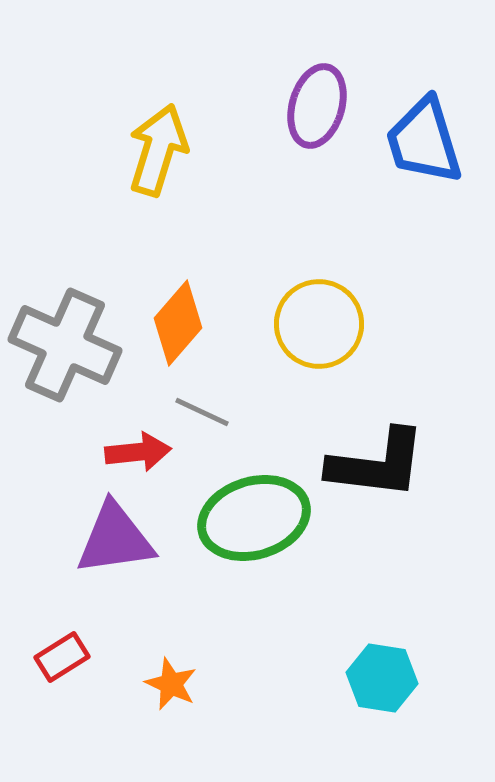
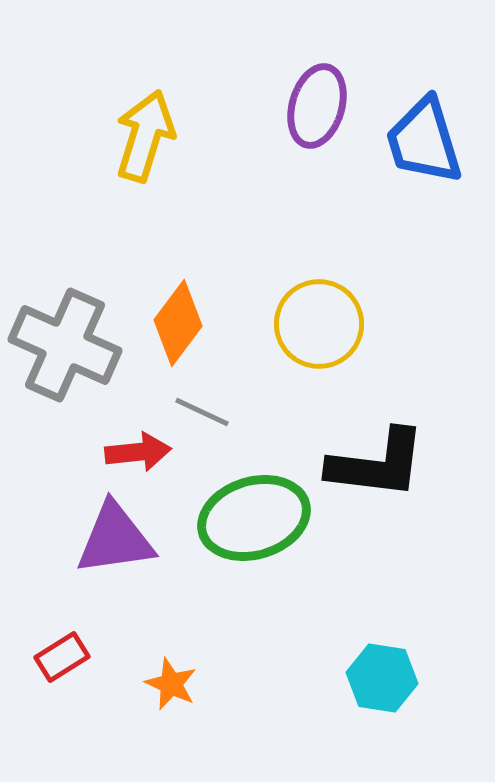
yellow arrow: moved 13 px left, 14 px up
orange diamond: rotated 4 degrees counterclockwise
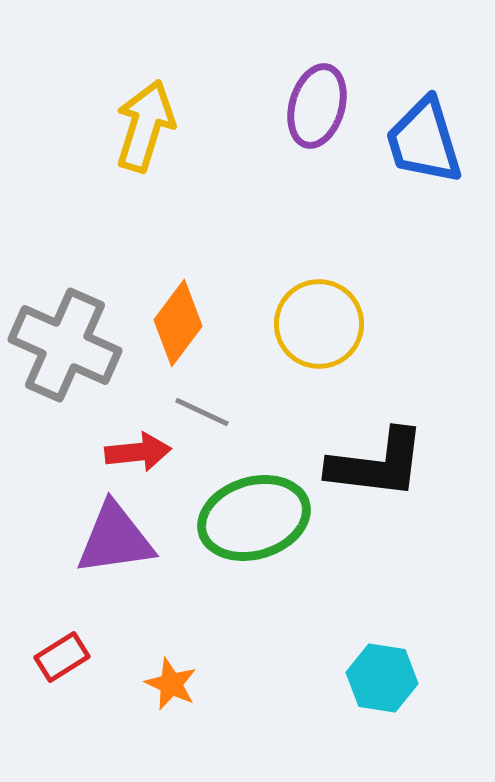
yellow arrow: moved 10 px up
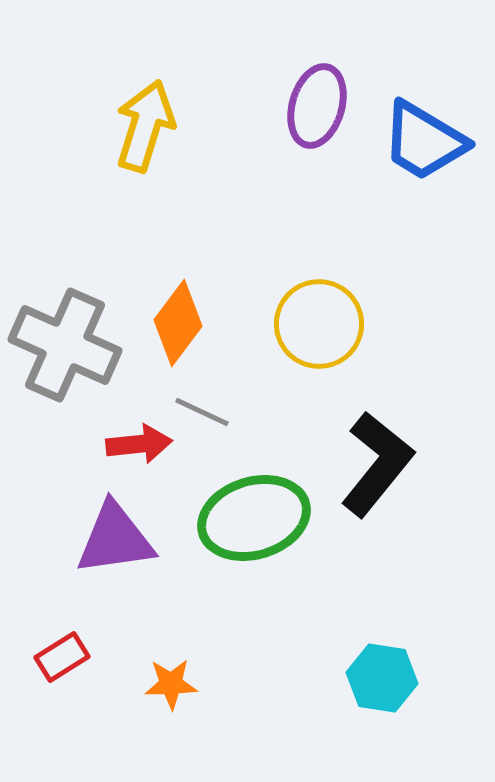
blue trapezoid: rotated 42 degrees counterclockwise
red arrow: moved 1 px right, 8 px up
black L-shape: rotated 58 degrees counterclockwise
orange star: rotated 26 degrees counterclockwise
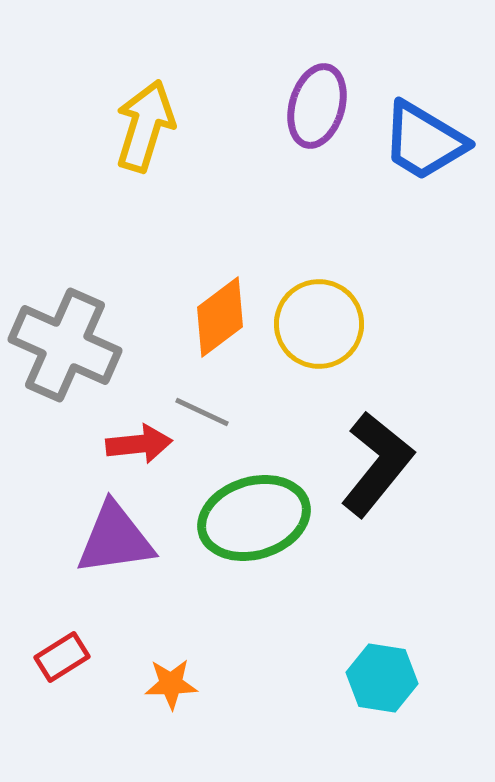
orange diamond: moved 42 px right, 6 px up; rotated 16 degrees clockwise
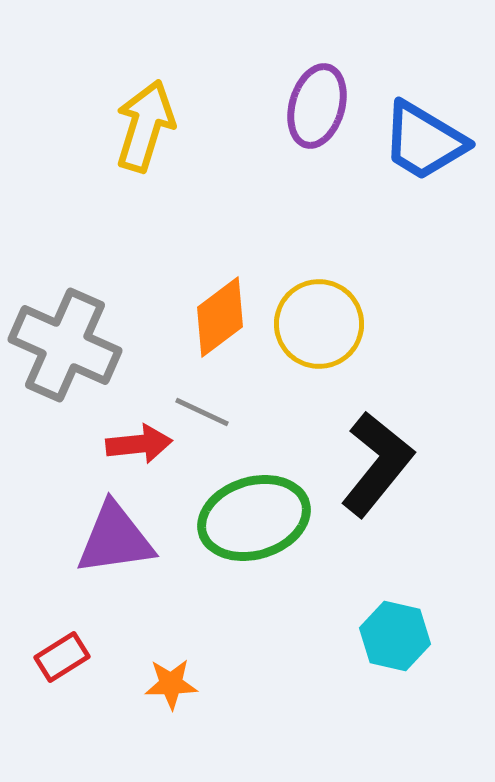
cyan hexagon: moved 13 px right, 42 px up; rotated 4 degrees clockwise
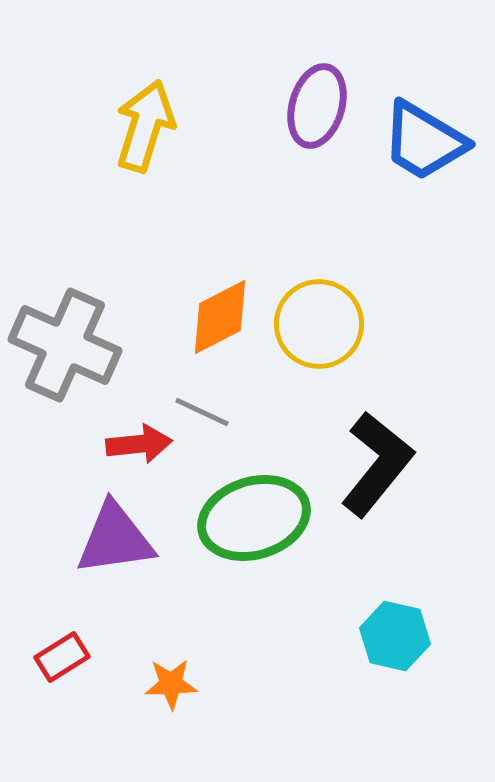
orange diamond: rotated 10 degrees clockwise
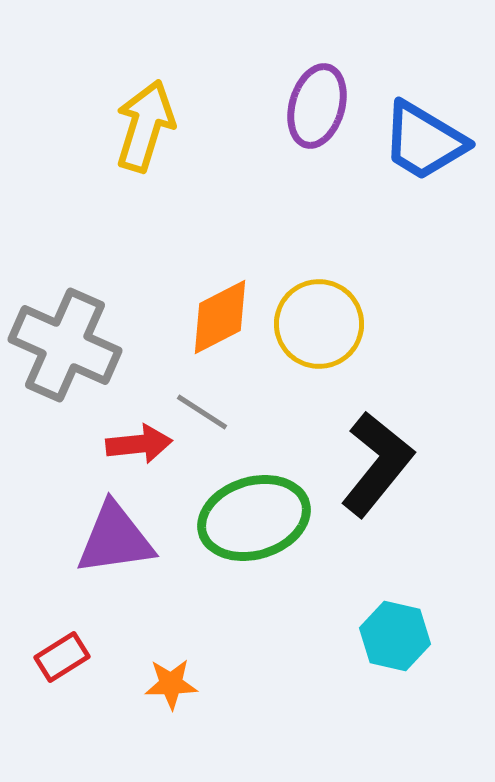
gray line: rotated 8 degrees clockwise
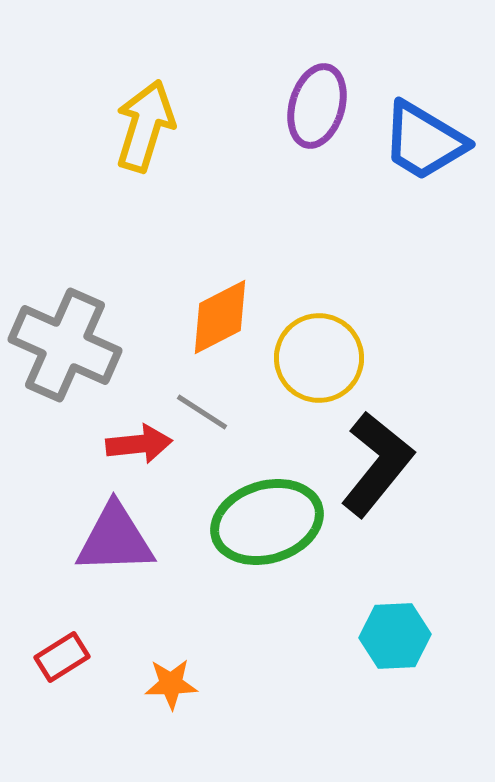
yellow circle: moved 34 px down
green ellipse: moved 13 px right, 4 px down
purple triangle: rotated 6 degrees clockwise
cyan hexagon: rotated 16 degrees counterclockwise
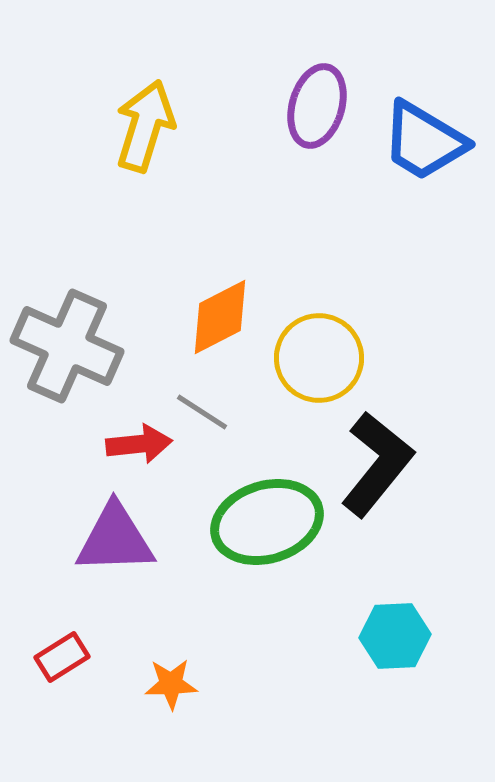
gray cross: moved 2 px right, 1 px down
